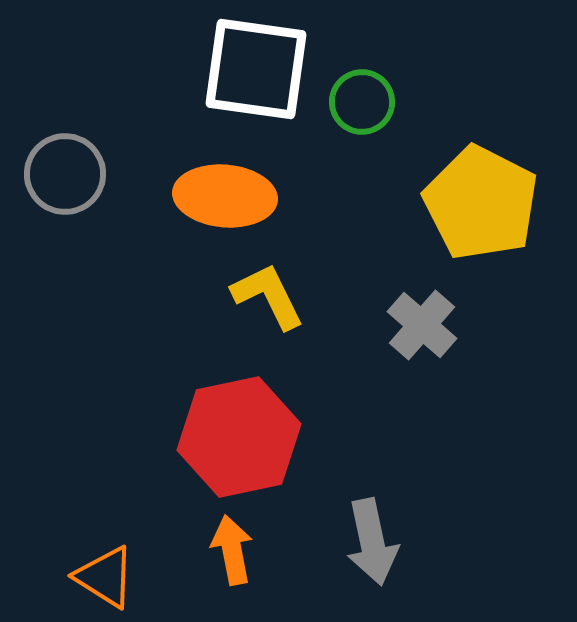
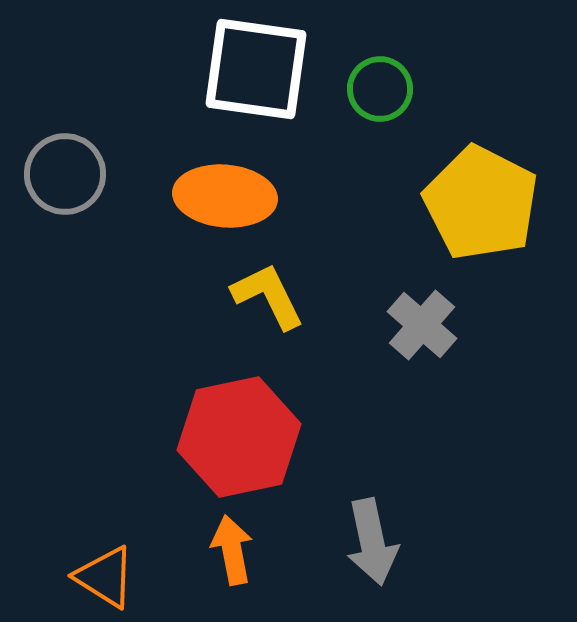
green circle: moved 18 px right, 13 px up
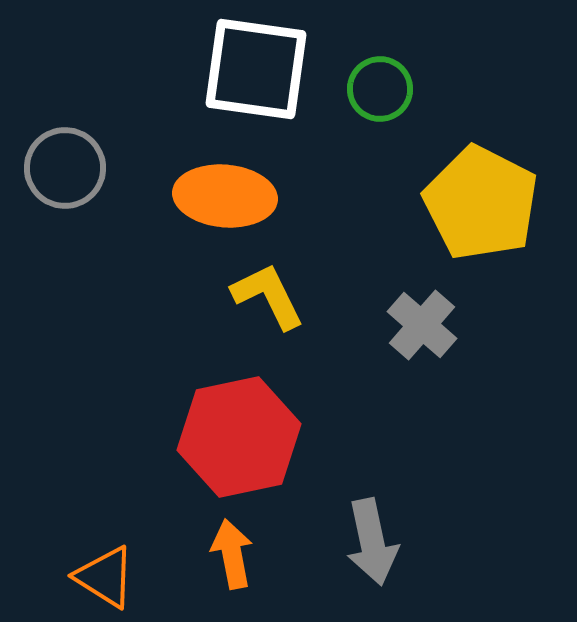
gray circle: moved 6 px up
orange arrow: moved 4 px down
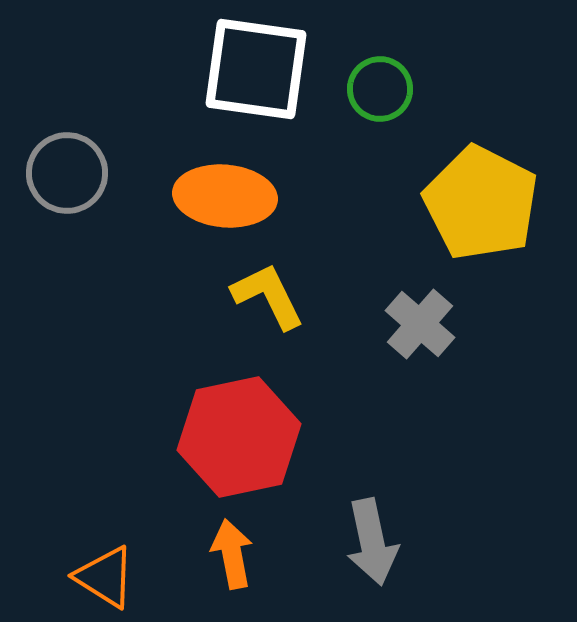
gray circle: moved 2 px right, 5 px down
gray cross: moved 2 px left, 1 px up
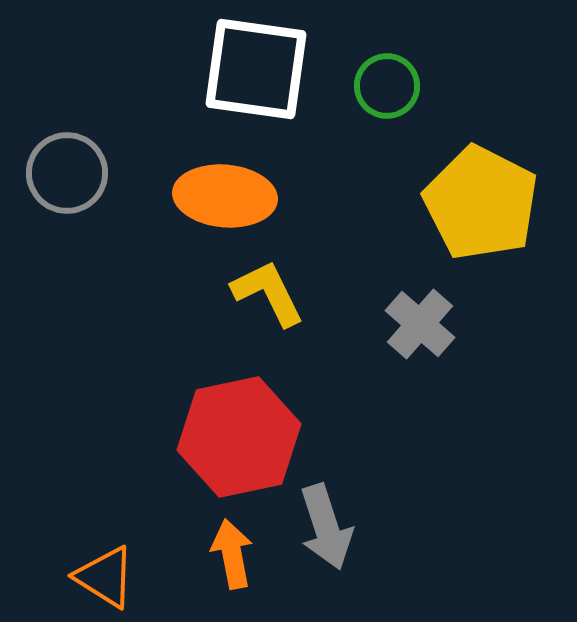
green circle: moved 7 px right, 3 px up
yellow L-shape: moved 3 px up
gray arrow: moved 46 px left, 15 px up; rotated 6 degrees counterclockwise
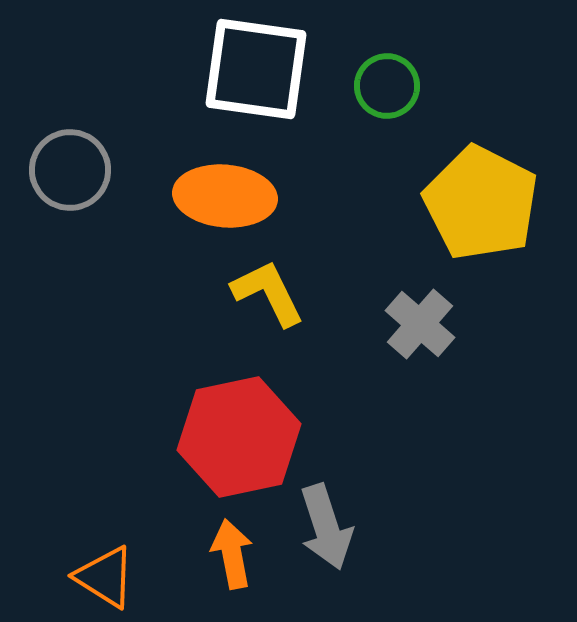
gray circle: moved 3 px right, 3 px up
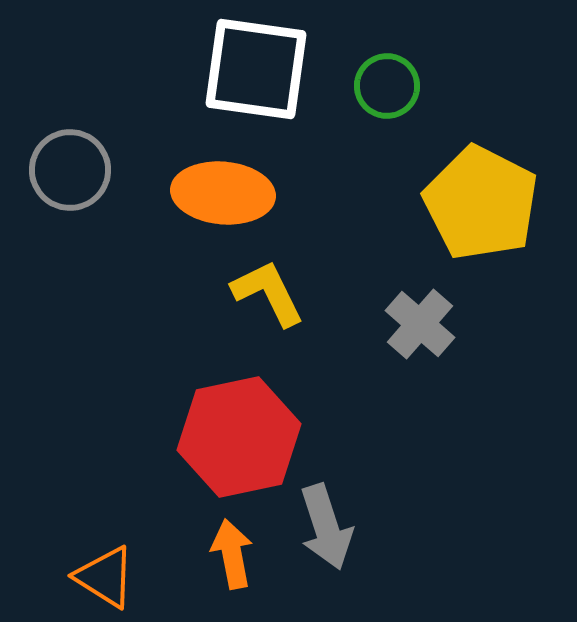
orange ellipse: moved 2 px left, 3 px up
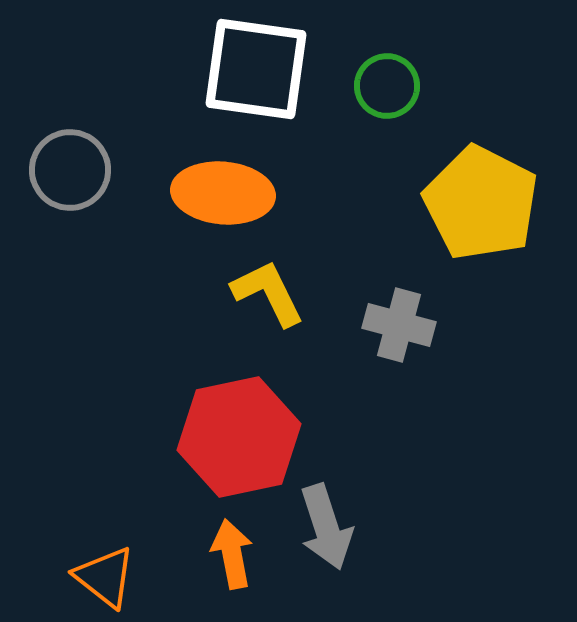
gray cross: moved 21 px left, 1 px down; rotated 26 degrees counterclockwise
orange triangle: rotated 6 degrees clockwise
